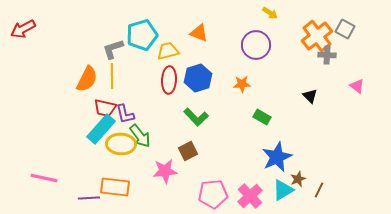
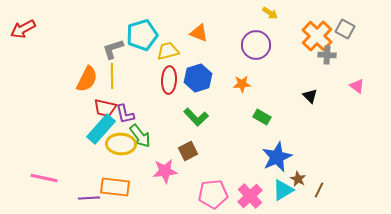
orange cross: rotated 8 degrees counterclockwise
brown star: rotated 21 degrees counterclockwise
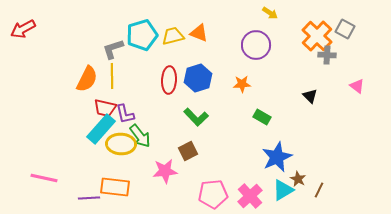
yellow trapezoid: moved 5 px right, 15 px up
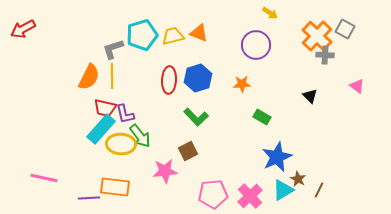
gray cross: moved 2 px left
orange semicircle: moved 2 px right, 2 px up
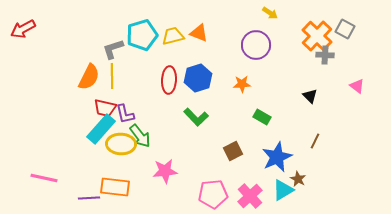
brown square: moved 45 px right
brown line: moved 4 px left, 49 px up
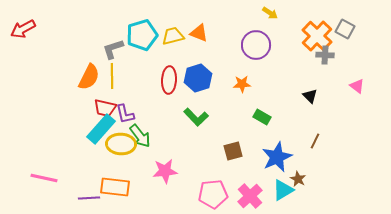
brown square: rotated 12 degrees clockwise
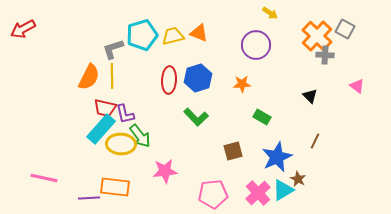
pink cross: moved 8 px right, 3 px up
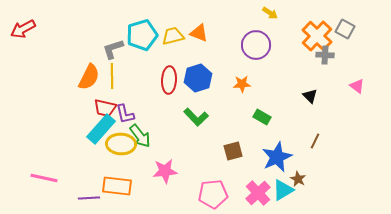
orange rectangle: moved 2 px right, 1 px up
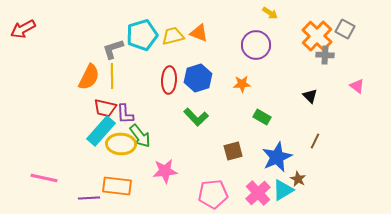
purple L-shape: rotated 10 degrees clockwise
cyan rectangle: moved 2 px down
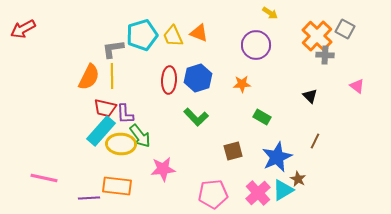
yellow trapezoid: rotated 100 degrees counterclockwise
gray L-shape: rotated 10 degrees clockwise
pink star: moved 2 px left, 2 px up
